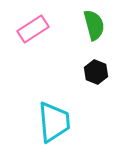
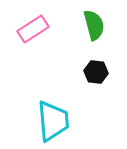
black hexagon: rotated 15 degrees counterclockwise
cyan trapezoid: moved 1 px left, 1 px up
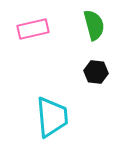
pink rectangle: rotated 20 degrees clockwise
cyan trapezoid: moved 1 px left, 4 px up
